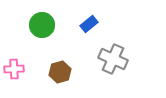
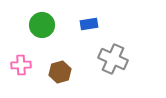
blue rectangle: rotated 30 degrees clockwise
pink cross: moved 7 px right, 4 px up
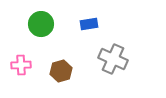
green circle: moved 1 px left, 1 px up
brown hexagon: moved 1 px right, 1 px up
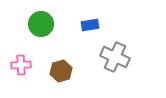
blue rectangle: moved 1 px right, 1 px down
gray cross: moved 2 px right, 2 px up
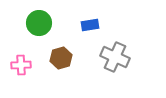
green circle: moved 2 px left, 1 px up
brown hexagon: moved 13 px up
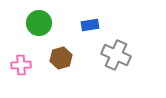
gray cross: moved 1 px right, 2 px up
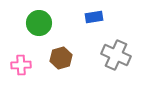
blue rectangle: moved 4 px right, 8 px up
